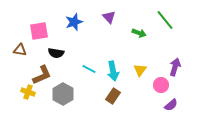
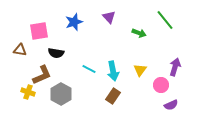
gray hexagon: moved 2 px left
purple semicircle: rotated 16 degrees clockwise
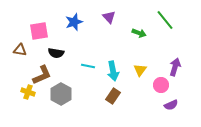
cyan line: moved 1 px left, 3 px up; rotated 16 degrees counterclockwise
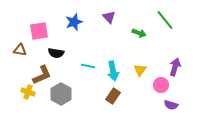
purple semicircle: rotated 40 degrees clockwise
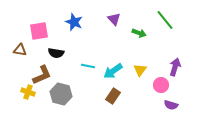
purple triangle: moved 5 px right, 2 px down
blue star: rotated 30 degrees counterclockwise
cyan arrow: rotated 66 degrees clockwise
gray hexagon: rotated 15 degrees counterclockwise
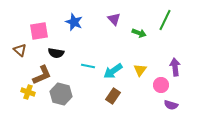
green line: rotated 65 degrees clockwise
brown triangle: rotated 32 degrees clockwise
purple arrow: rotated 24 degrees counterclockwise
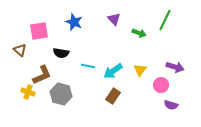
black semicircle: moved 5 px right
purple arrow: rotated 114 degrees clockwise
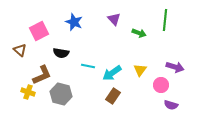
green line: rotated 20 degrees counterclockwise
pink square: rotated 18 degrees counterclockwise
cyan arrow: moved 1 px left, 2 px down
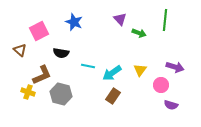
purple triangle: moved 6 px right
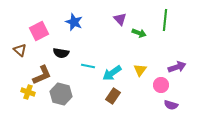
purple arrow: moved 2 px right; rotated 36 degrees counterclockwise
